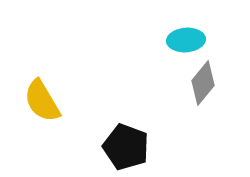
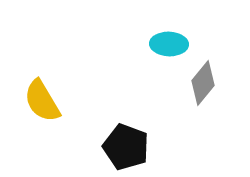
cyan ellipse: moved 17 px left, 4 px down; rotated 6 degrees clockwise
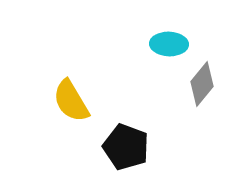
gray diamond: moved 1 px left, 1 px down
yellow semicircle: moved 29 px right
